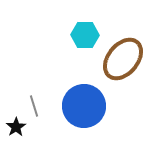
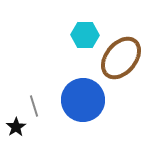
brown ellipse: moved 2 px left, 1 px up
blue circle: moved 1 px left, 6 px up
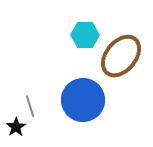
brown ellipse: moved 2 px up
gray line: moved 4 px left
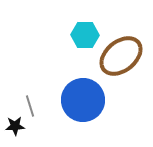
brown ellipse: rotated 12 degrees clockwise
black star: moved 1 px left, 1 px up; rotated 30 degrees clockwise
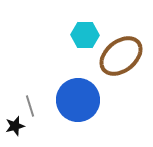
blue circle: moved 5 px left
black star: rotated 12 degrees counterclockwise
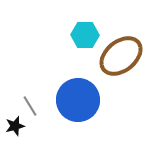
gray line: rotated 15 degrees counterclockwise
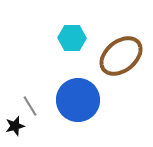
cyan hexagon: moved 13 px left, 3 px down
